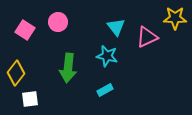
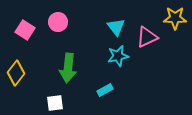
cyan star: moved 11 px right; rotated 25 degrees counterclockwise
white square: moved 25 px right, 4 px down
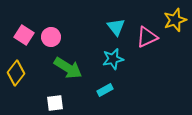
yellow star: moved 2 px down; rotated 20 degrees counterclockwise
pink circle: moved 7 px left, 15 px down
pink square: moved 1 px left, 5 px down
cyan star: moved 5 px left, 3 px down
green arrow: rotated 64 degrees counterclockwise
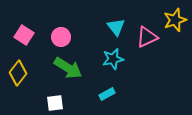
pink circle: moved 10 px right
yellow diamond: moved 2 px right
cyan rectangle: moved 2 px right, 4 px down
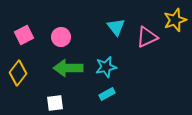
pink square: rotated 30 degrees clockwise
cyan star: moved 7 px left, 8 px down
green arrow: rotated 148 degrees clockwise
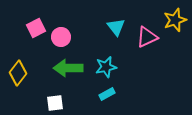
pink square: moved 12 px right, 7 px up
